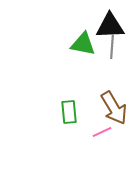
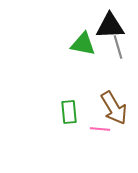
gray line: moved 6 px right; rotated 20 degrees counterclockwise
pink line: moved 2 px left, 3 px up; rotated 30 degrees clockwise
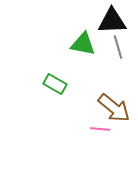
black triangle: moved 2 px right, 5 px up
brown arrow: rotated 20 degrees counterclockwise
green rectangle: moved 14 px left, 28 px up; rotated 55 degrees counterclockwise
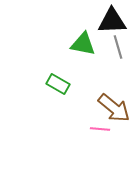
green rectangle: moved 3 px right
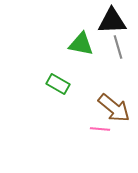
green triangle: moved 2 px left
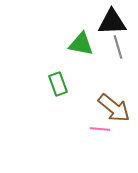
black triangle: moved 1 px down
green rectangle: rotated 40 degrees clockwise
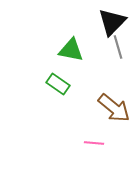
black triangle: rotated 44 degrees counterclockwise
green triangle: moved 10 px left, 6 px down
green rectangle: rotated 35 degrees counterclockwise
pink line: moved 6 px left, 14 px down
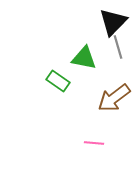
black triangle: moved 1 px right
green triangle: moved 13 px right, 8 px down
green rectangle: moved 3 px up
brown arrow: moved 10 px up; rotated 104 degrees clockwise
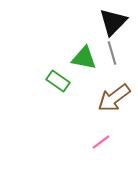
gray line: moved 6 px left, 6 px down
pink line: moved 7 px right, 1 px up; rotated 42 degrees counterclockwise
